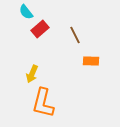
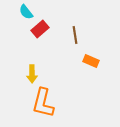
brown line: rotated 18 degrees clockwise
orange rectangle: rotated 21 degrees clockwise
yellow arrow: rotated 24 degrees counterclockwise
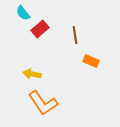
cyan semicircle: moved 3 px left, 1 px down
yellow arrow: rotated 102 degrees clockwise
orange L-shape: rotated 48 degrees counterclockwise
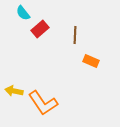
brown line: rotated 12 degrees clockwise
yellow arrow: moved 18 px left, 17 px down
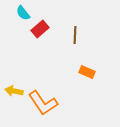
orange rectangle: moved 4 px left, 11 px down
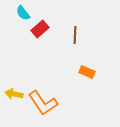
yellow arrow: moved 3 px down
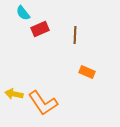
red rectangle: rotated 18 degrees clockwise
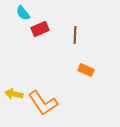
orange rectangle: moved 1 px left, 2 px up
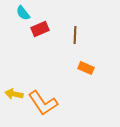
orange rectangle: moved 2 px up
